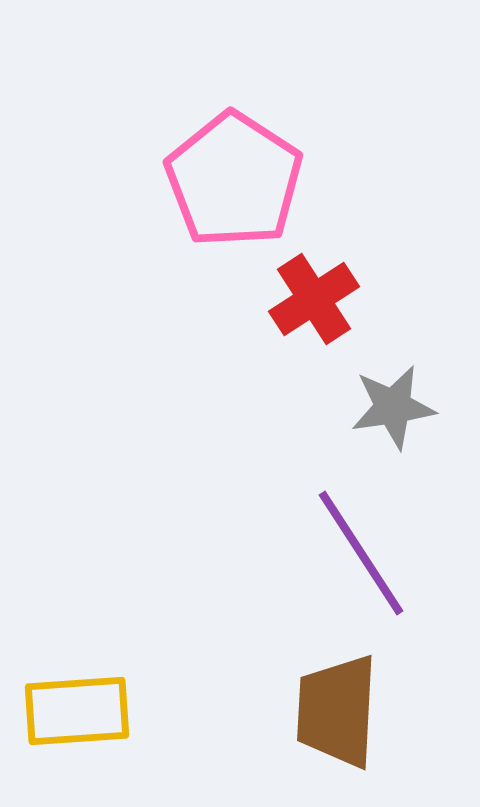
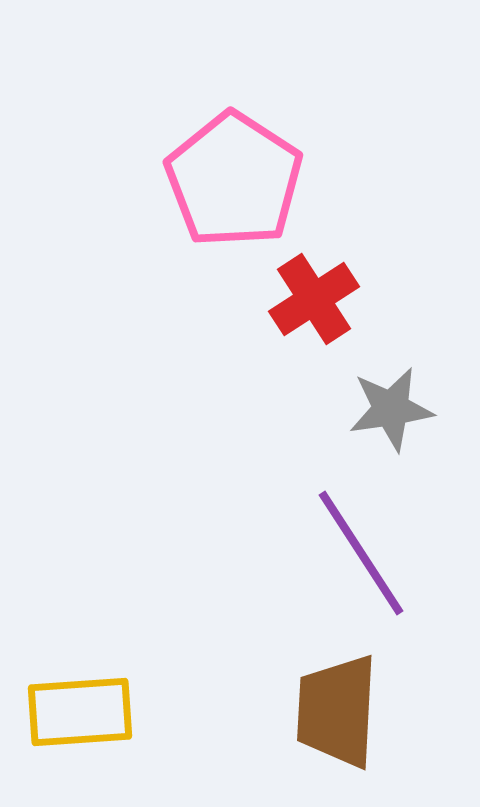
gray star: moved 2 px left, 2 px down
yellow rectangle: moved 3 px right, 1 px down
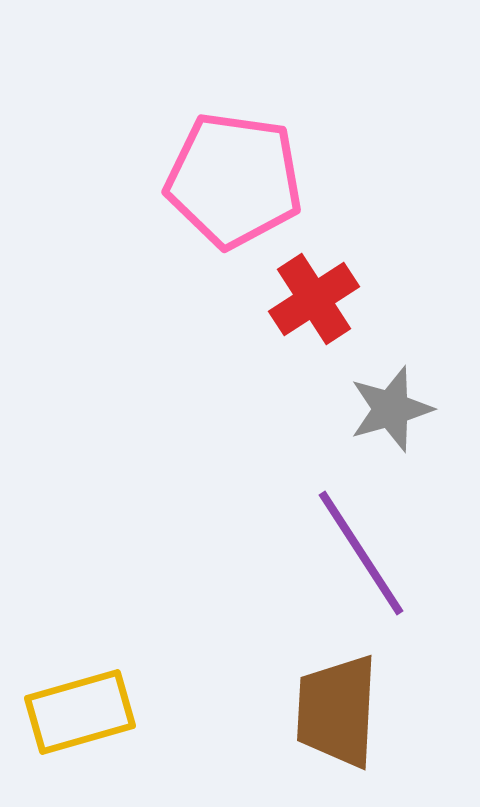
pink pentagon: rotated 25 degrees counterclockwise
gray star: rotated 8 degrees counterclockwise
yellow rectangle: rotated 12 degrees counterclockwise
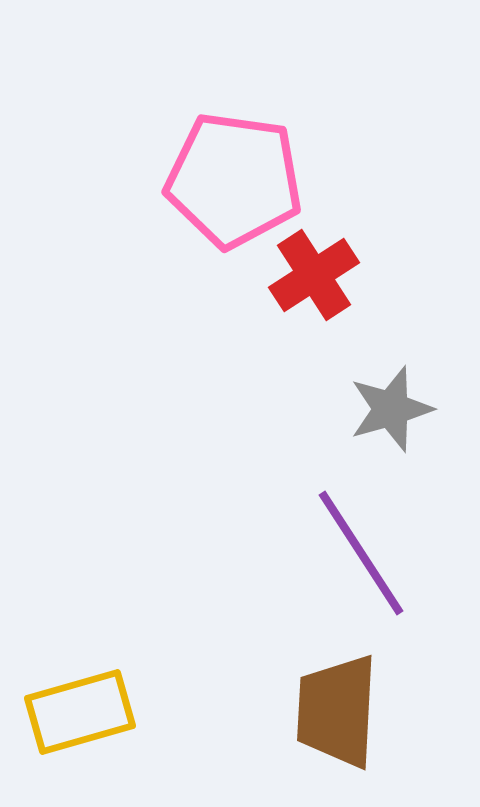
red cross: moved 24 px up
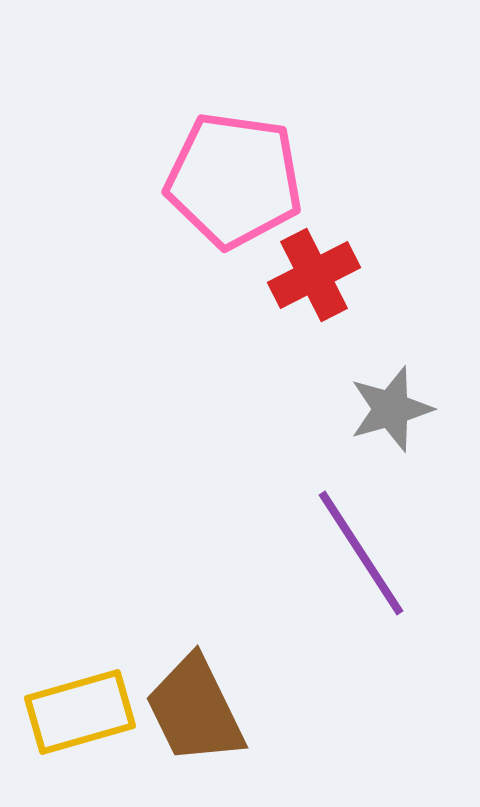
red cross: rotated 6 degrees clockwise
brown trapezoid: moved 142 px left, 1 px up; rotated 29 degrees counterclockwise
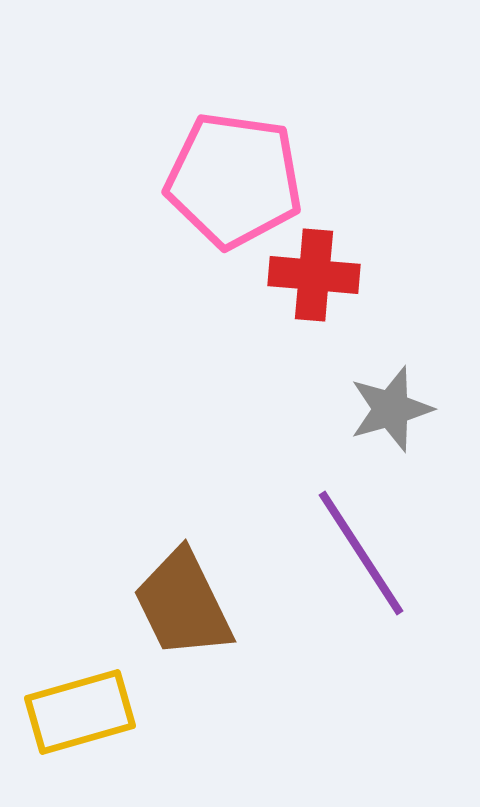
red cross: rotated 32 degrees clockwise
brown trapezoid: moved 12 px left, 106 px up
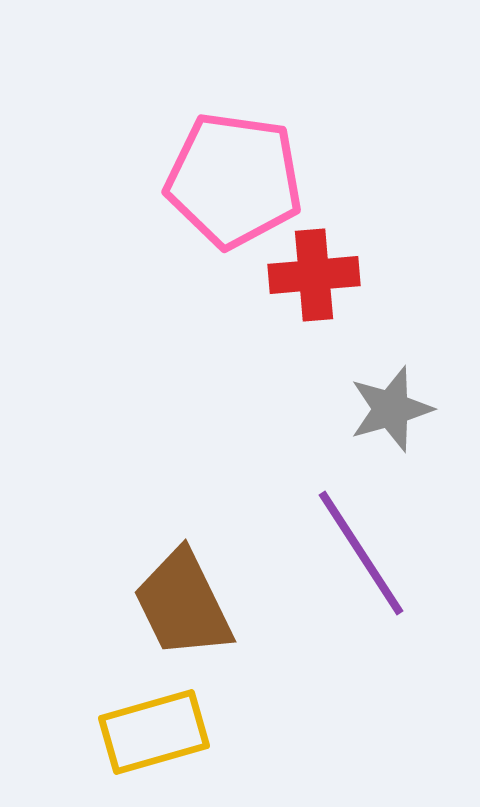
red cross: rotated 10 degrees counterclockwise
yellow rectangle: moved 74 px right, 20 px down
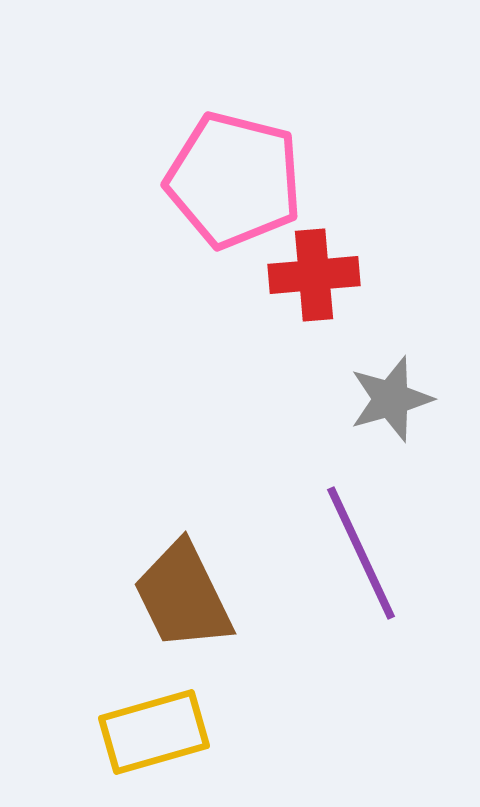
pink pentagon: rotated 6 degrees clockwise
gray star: moved 10 px up
purple line: rotated 8 degrees clockwise
brown trapezoid: moved 8 px up
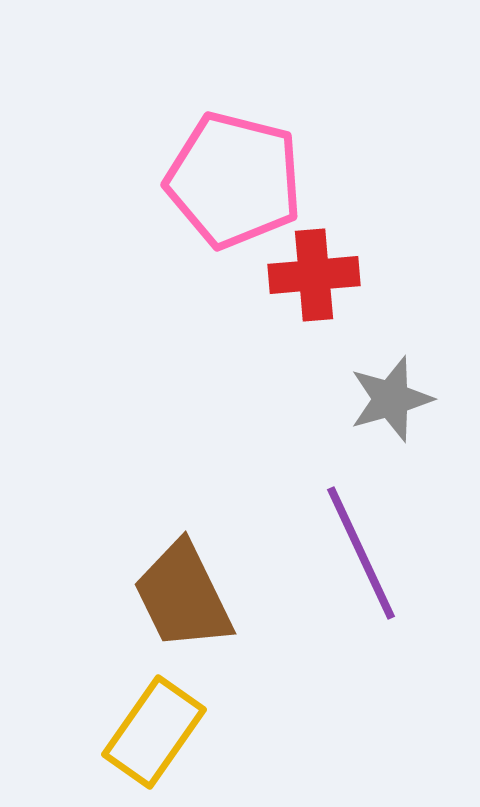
yellow rectangle: rotated 39 degrees counterclockwise
